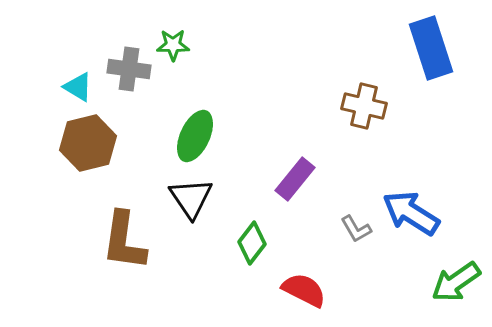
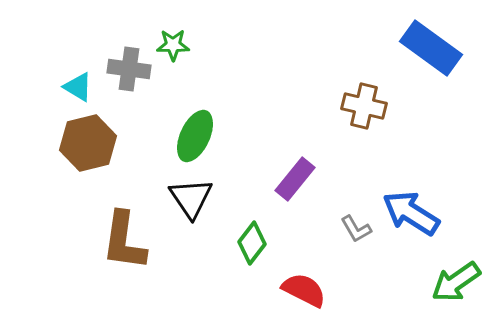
blue rectangle: rotated 36 degrees counterclockwise
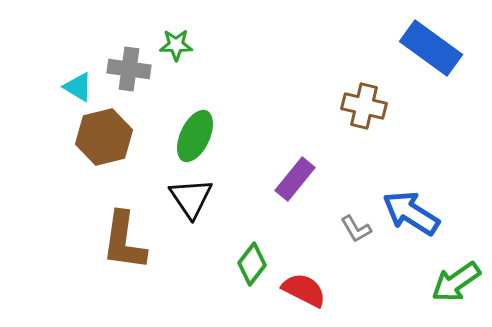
green star: moved 3 px right
brown hexagon: moved 16 px right, 6 px up
green diamond: moved 21 px down
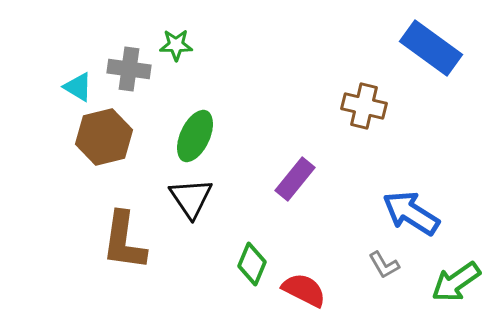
gray L-shape: moved 28 px right, 36 px down
green diamond: rotated 15 degrees counterclockwise
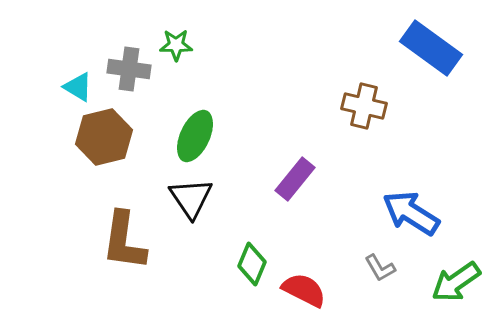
gray L-shape: moved 4 px left, 3 px down
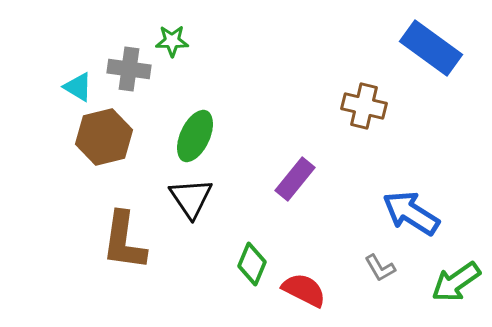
green star: moved 4 px left, 4 px up
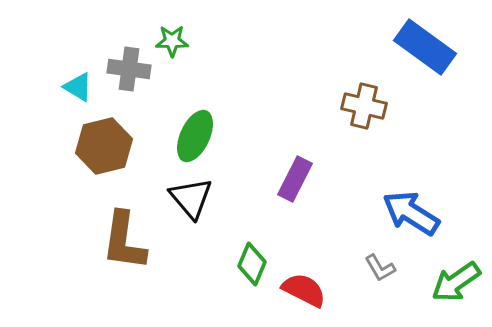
blue rectangle: moved 6 px left, 1 px up
brown hexagon: moved 9 px down
purple rectangle: rotated 12 degrees counterclockwise
black triangle: rotated 6 degrees counterclockwise
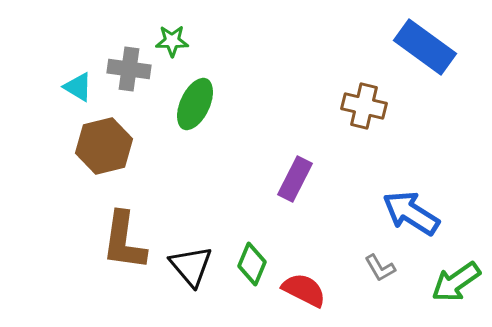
green ellipse: moved 32 px up
black triangle: moved 68 px down
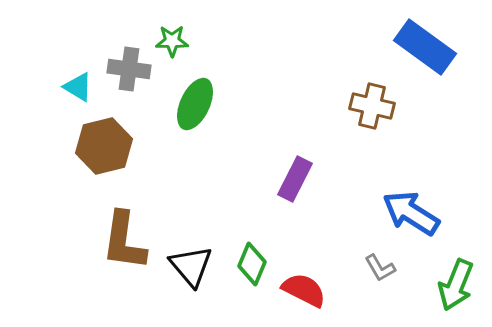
brown cross: moved 8 px right
green arrow: moved 3 px down; rotated 33 degrees counterclockwise
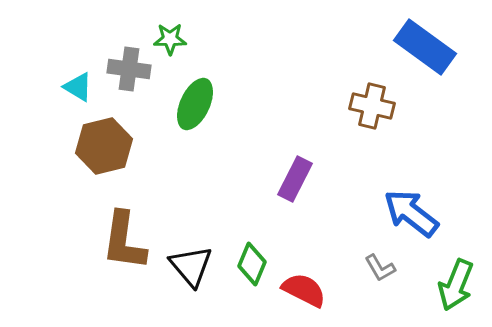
green star: moved 2 px left, 2 px up
blue arrow: rotated 6 degrees clockwise
